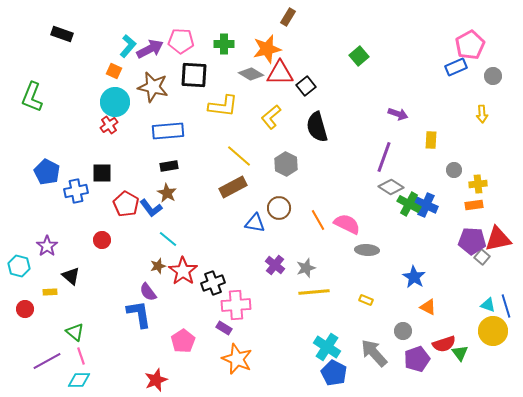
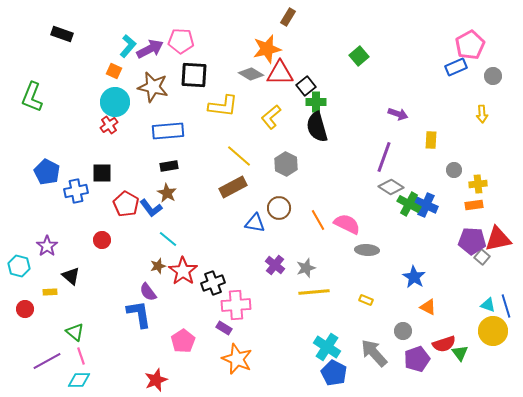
green cross at (224, 44): moved 92 px right, 58 px down
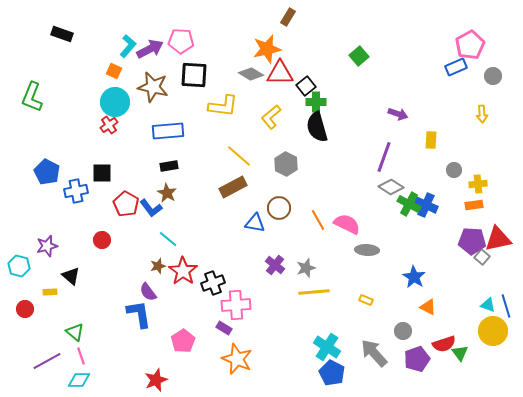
purple star at (47, 246): rotated 20 degrees clockwise
blue pentagon at (334, 373): moved 2 px left
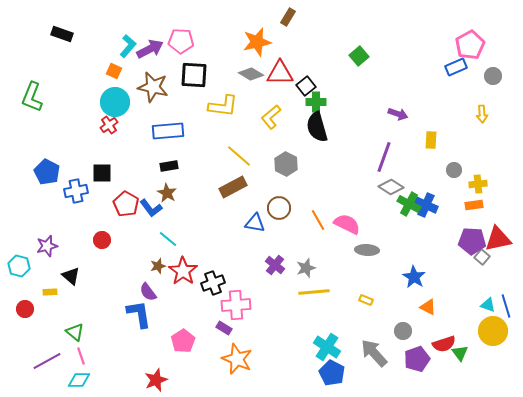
orange star at (267, 49): moved 10 px left, 7 px up
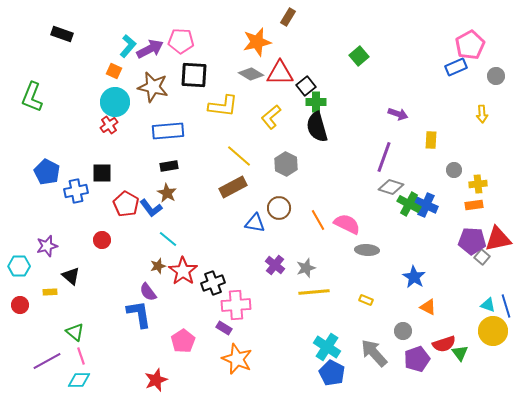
gray circle at (493, 76): moved 3 px right
gray diamond at (391, 187): rotated 15 degrees counterclockwise
cyan hexagon at (19, 266): rotated 15 degrees counterclockwise
red circle at (25, 309): moved 5 px left, 4 px up
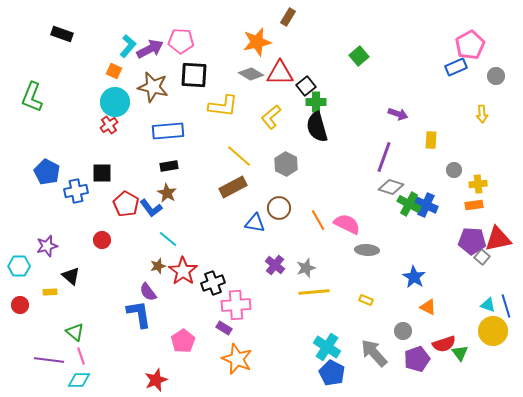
purple line at (47, 361): moved 2 px right, 1 px up; rotated 36 degrees clockwise
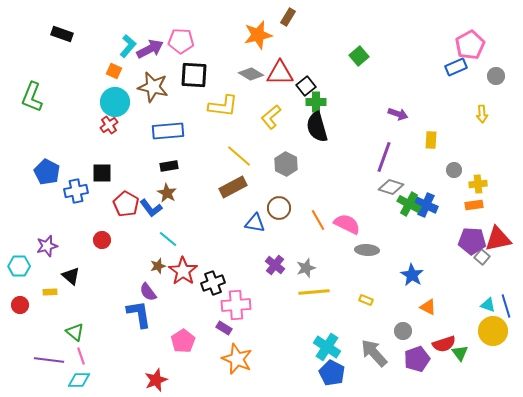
orange star at (257, 42): moved 1 px right, 7 px up
blue star at (414, 277): moved 2 px left, 2 px up
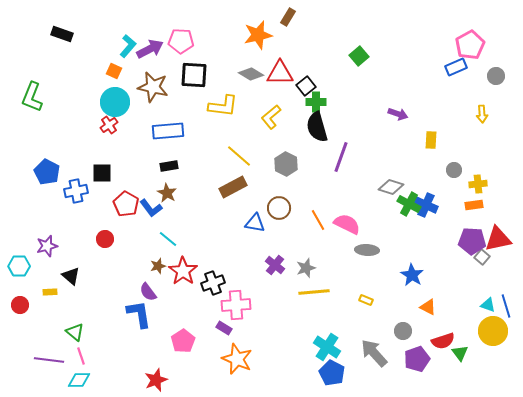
purple line at (384, 157): moved 43 px left
red circle at (102, 240): moved 3 px right, 1 px up
red semicircle at (444, 344): moved 1 px left, 3 px up
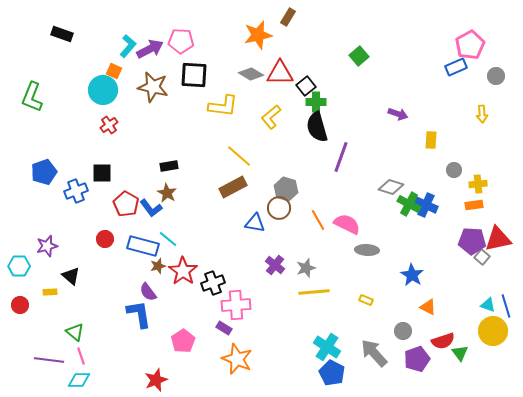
cyan circle at (115, 102): moved 12 px left, 12 px up
blue rectangle at (168, 131): moved 25 px left, 115 px down; rotated 20 degrees clockwise
gray hexagon at (286, 164): moved 25 px down; rotated 10 degrees counterclockwise
blue pentagon at (47, 172): moved 3 px left; rotated 25 degrees clockwise
blue cross at (76, 191): rotated 10 degrees counterclockwise
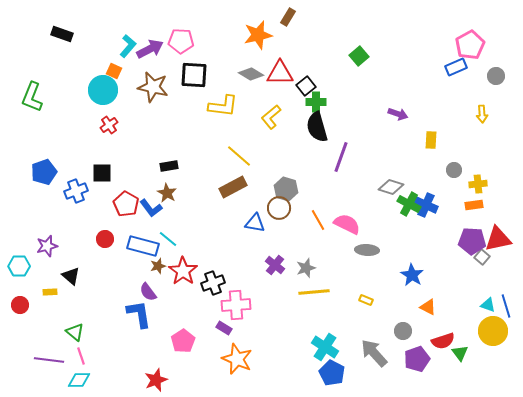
cyan cross at (327, 347): moved 2 px left
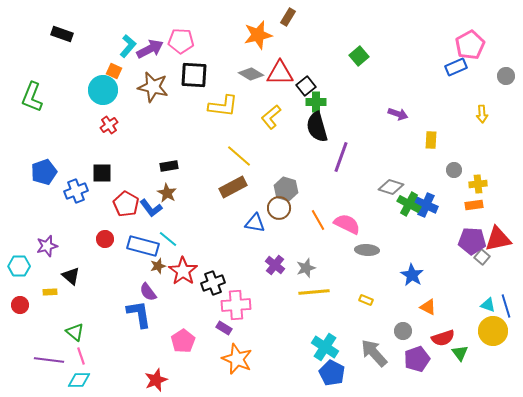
gray circle at (496, 76): moved 10 px right
red semicircle at (443, 341): moved 3 px up
